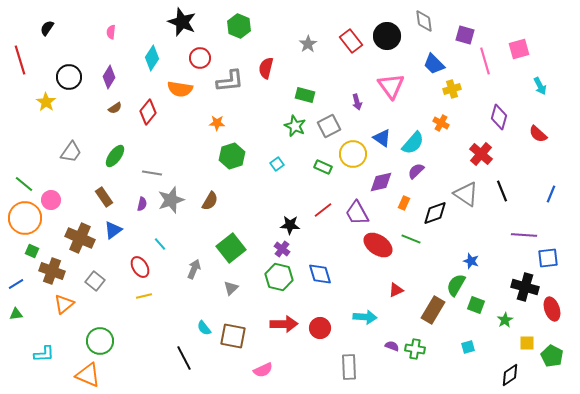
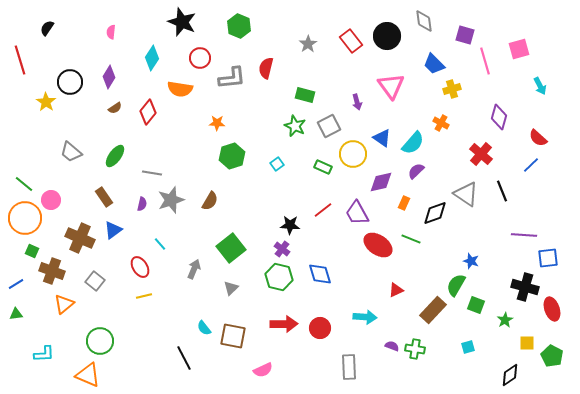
black circle at (69, 77): moved 1 px right, 5 px down
gray L-shape at (230, 81): moved 2 px right, 3 px up
red semicircle at (538, 134): moved 4 px down
gray trapezoid at (71, 152): rotated 95 degrees clockwise
blue line at (551, 194): moved 20 px left, 29 px up; rotated 24 degrees clockwise
brown rectangle at (433, 310): rotated 12 degrees clockwise
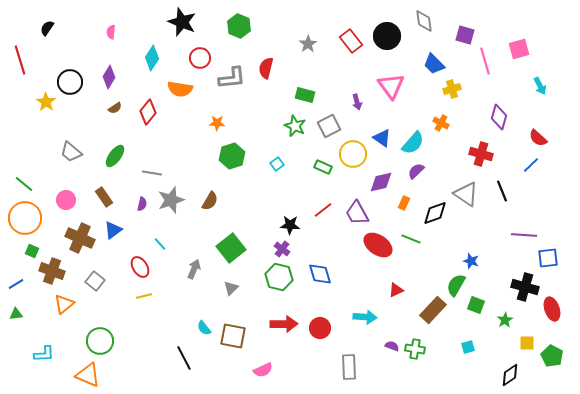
red cross at (481, 154): rotated 25 degrees counterclockwise
pink circle at (51, 200): moved 15 px right
